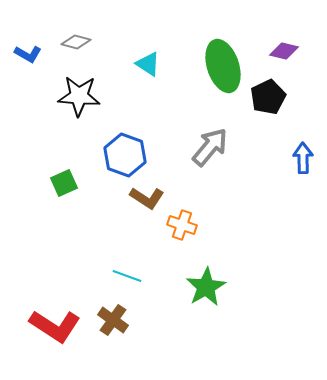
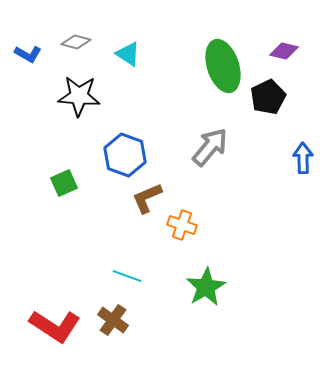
cyan triangle: moved 20 px left, 10 px up
brown L-shape: rotated 124 degrees clockwise
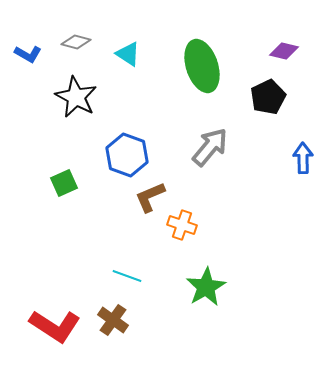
green ellipse: moved 21 px left
black star: moved 3 px left, 1 px down; rotated 24 degrees clockwise
blue hexagon: moved 2 px right
brown L-shape: moved 3 px right, 1 px up
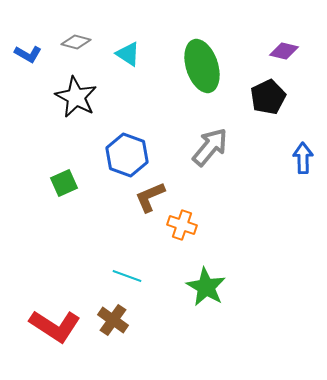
green star: rotated 12 degrees counterclockwise
